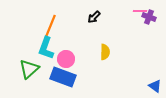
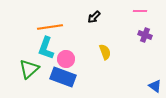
purple cross: moved 4 px left, 18 px down
orange line: rotated 60 degrees clockwise
yellow semicircle: rotated 21 degrees counterclockwise
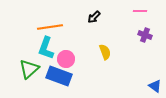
blue rectangle: moved 4 px left, 1 px up
